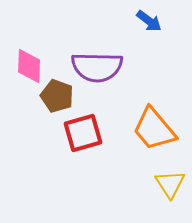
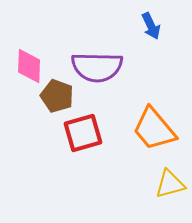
blue arrow: moved 2 px right, 5 px down; rotated 28 degrees clockwise
yellow triangle: rotated 48 degrees clockwise
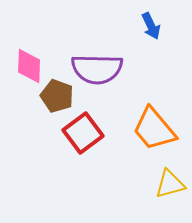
purple semicircle: moved 2 px down
red square: rotated 21 degrees counterclockwise
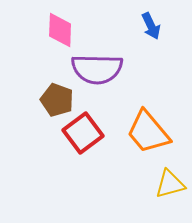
pink diamond: moved 31 px right, 36 px up
brown pentagon: moved 4 px down
orange trapezoid: moved 6 px left, 3 px down
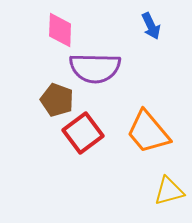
purple semicircle: moved 2 px left, 1 px up
yellow triangle: moved 1 px left, 7 px down
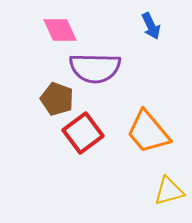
pink diamond: rotated 27 degrees counterclockwise
brown pentagon: moved 1 px up
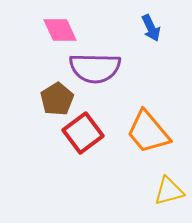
blue arrow: moved 2 px down
brown pentagon: rotated 20 degrees clockwise
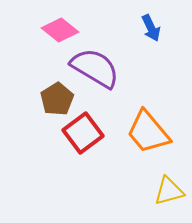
pink diamond: rotated 27 degrees counterclockwise
purple semicircle: rotated 150 degrees counterclockwise
